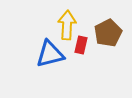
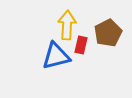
blue triangle: moved 6 px right, 2 px down
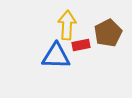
red rectangle: rotated 66 degrees clockwise
blue triangle: rotated 16 degrees clockwise
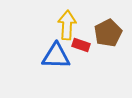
red rectangle: rotated 30 degrees clockwise
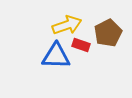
yellow arrow: rotated 68 degrees clockwise
